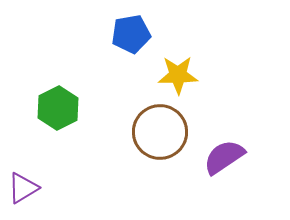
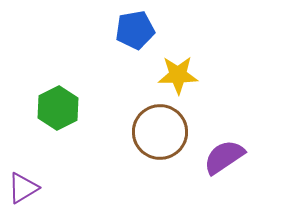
blue pentagon: moved 4 px right, 4 px up
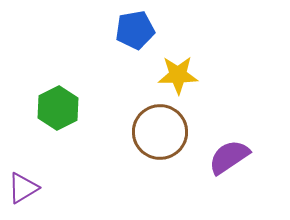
purple semicircle: moved 5 px right
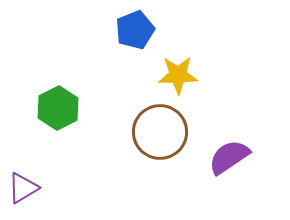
blue pentagon: rotated 12 degrees counterclockwise
